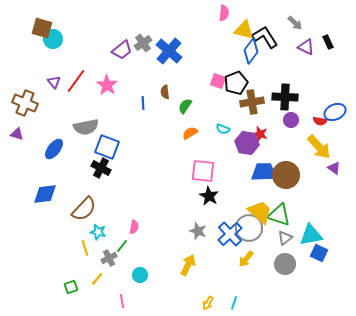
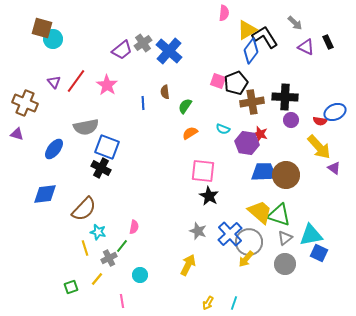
yellow triangle at (244, 30): moved 3 px right; rotated 45 degrees counterclockwise
gray circle at (249, 228): moved 14 px down
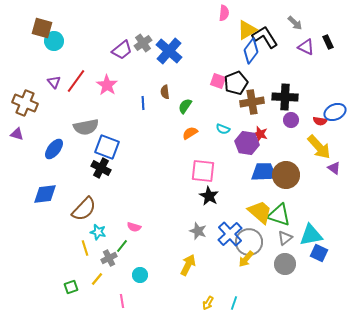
cyan circle at (53, 39): moved 1 px right, 2 px down
pink semicircle at (134, 227): rotated 96 degrees clockwise
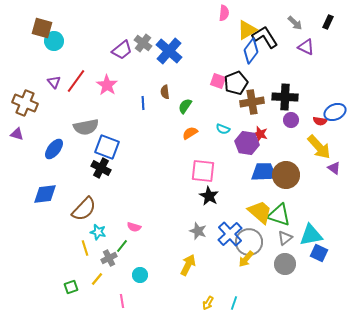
black rectangle at (328, 42): moved 20 px up; rotated 48 degrees clockwise
gray cross at (143, 43): rotated 18 degrees counterclockwise
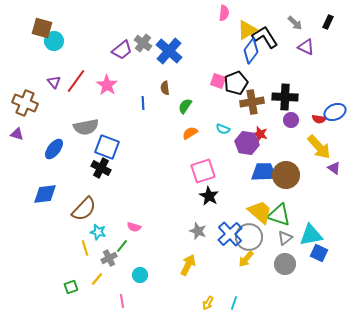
brown semicircle at (165, 92): moved 4 px up
red semicircle at (320, 121): moved 1 px left, 2 px up
pink square at (203, 171): rotated 25 degrees counterclockwise
gray circle at (249, 242): moved 5 px up
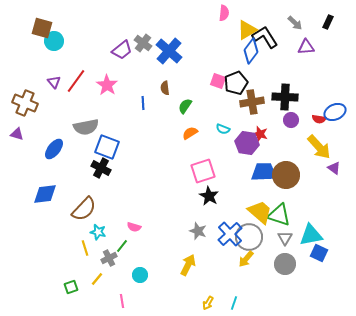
purple triangle at (306, 47): rotated 30 degrees counterclockwise
gray triangle at (285, 238): rotated 21 degrees counterclockwise
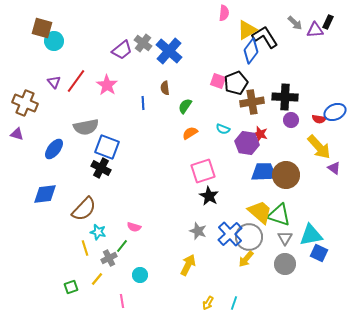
purple triangle at (306, 47): moved 9 px right, 17 px up
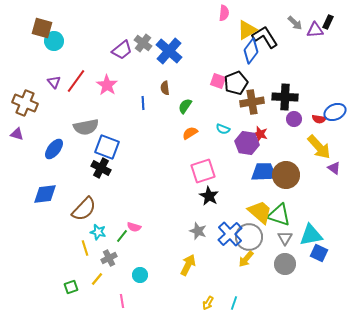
purple circle at (291, 120): moved 3 px right, 1 px up
green line at (122, 246): moved 10 px up
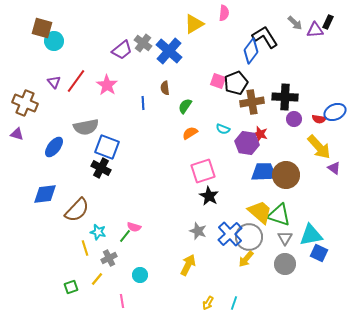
yellow triangle at (247, 30): moved 53 px left, 6 px up
blue ellipse at (54, 149): moved 2 px up
brown semicircle at (84, 209): moved 7 px left, 1 px down
green line at (122, 236): moved 3 px right
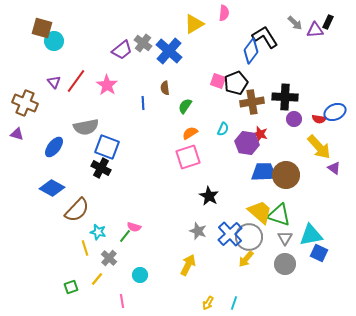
cyan semicircle at (223, 129): rotated 88 degrees counterclockwise
pink square at (203, 171): moved 15 px left, 14 px up
blue diamond at (45, 194): moved 7 px right, 6 px up; rotated 35 degrees clockwise
gray cross at (109, 258): rotated 21 degrees counterclockwise
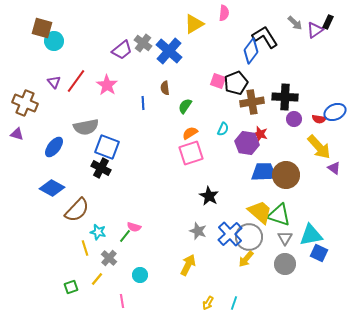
purple triangle at (315, 30): rotated 30 degrees counterclockwise
pink square at (188, 157): moved 3 px right, 4 px up
